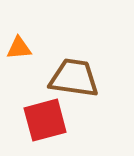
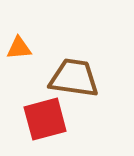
red square: moved 1 px up
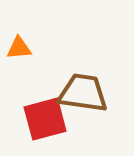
brown trapezoid: moved 9 px right, 15 px down
